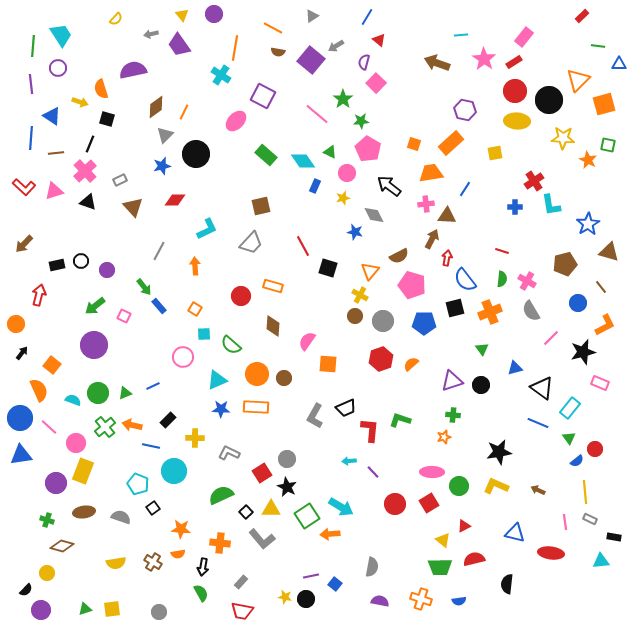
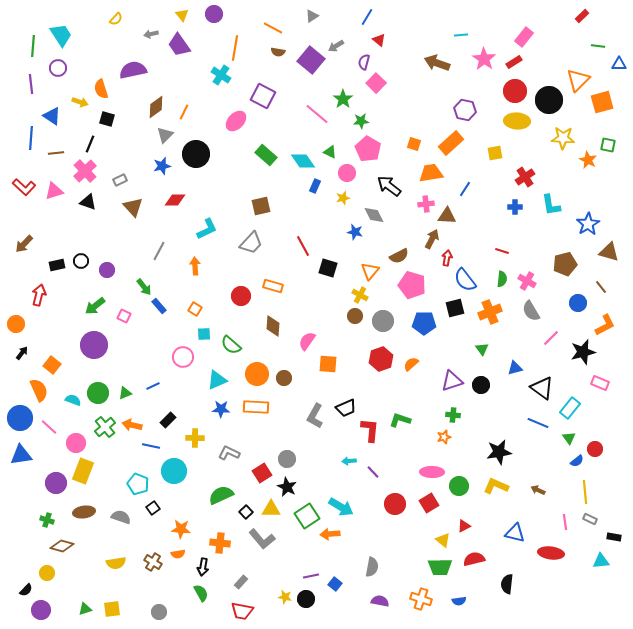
orange square at (604, 104): moved 2 px left, 2 px up
red cross at (534, 181): moved 9 px left, 4 px up
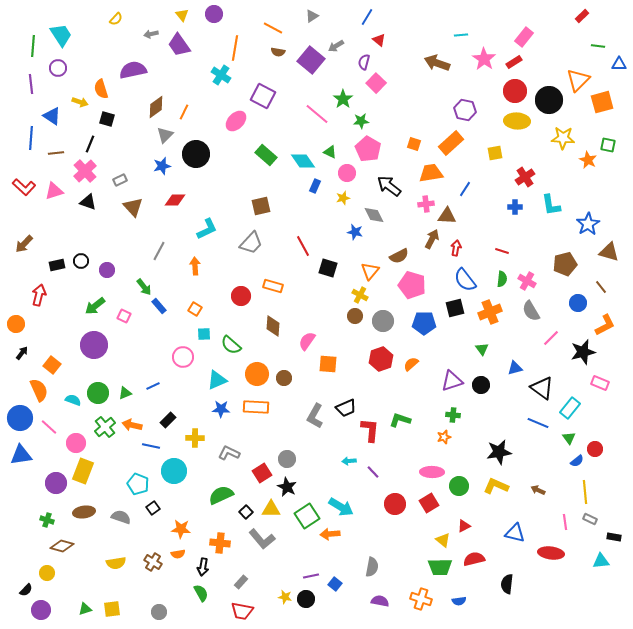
red arrow at (447, 258): moved 9 px right, 10 px up
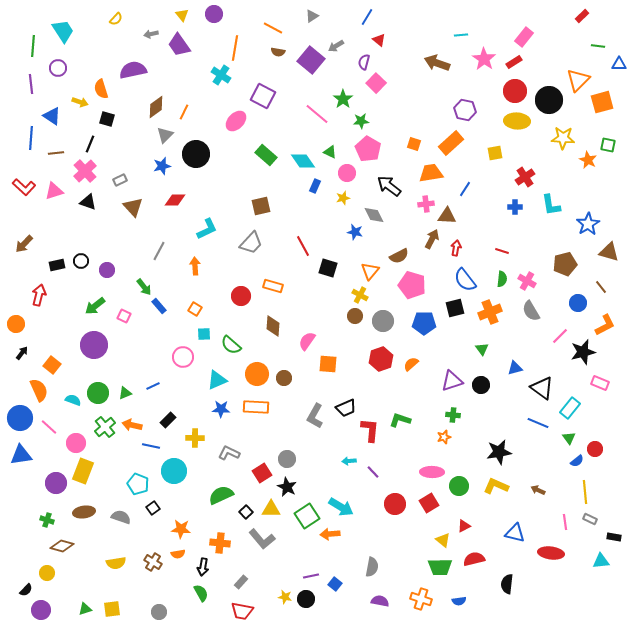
cyan trapezoid at (61, 35): moved 2 px right, 4 px up
pink line at (551, 338): moved 9 px right, 2 px up
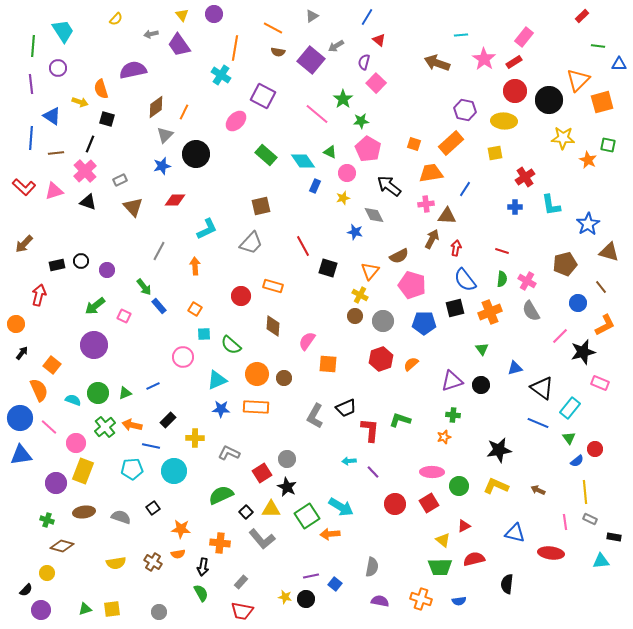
yellow ellipse at (517, 121): moved 13 px left
black star at (499, 452): moved 2 px up
cyan pentagon at (138, 484): moved 6 px left, 15 px up; rotated 25 degrees counterclockwise
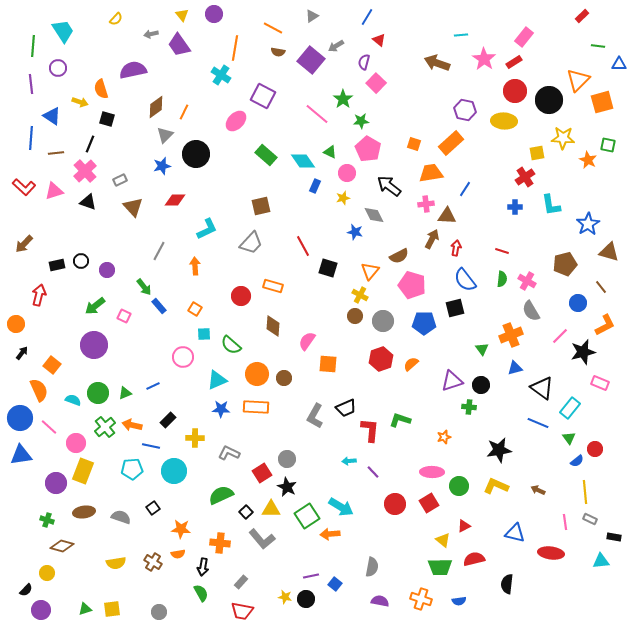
yellow square at (495, 153): moved 42 px right
orange cross at (490, 312): moved 21 px right, 23 px down
green cross at (453, 415): moved 16 px right, 8 px up
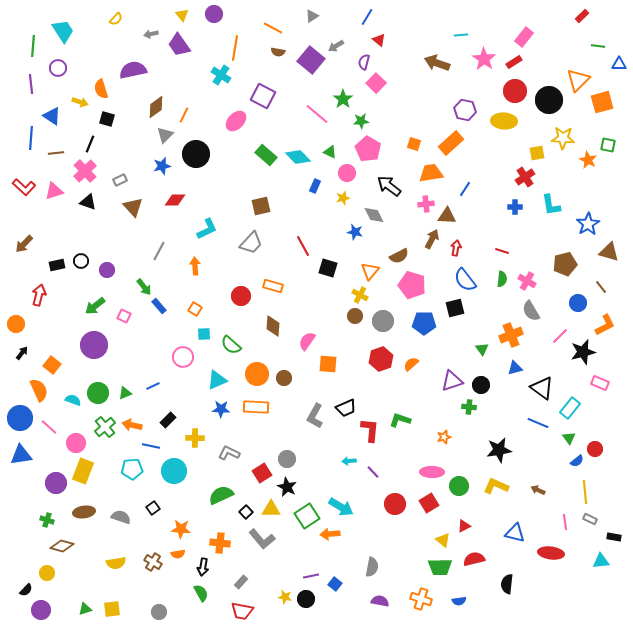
orange line at (184, 112): moved 3 px down
cyan diamond at (303, 161): moved 5 px left, 4 px up; rotated 10 degrees counterclockwise
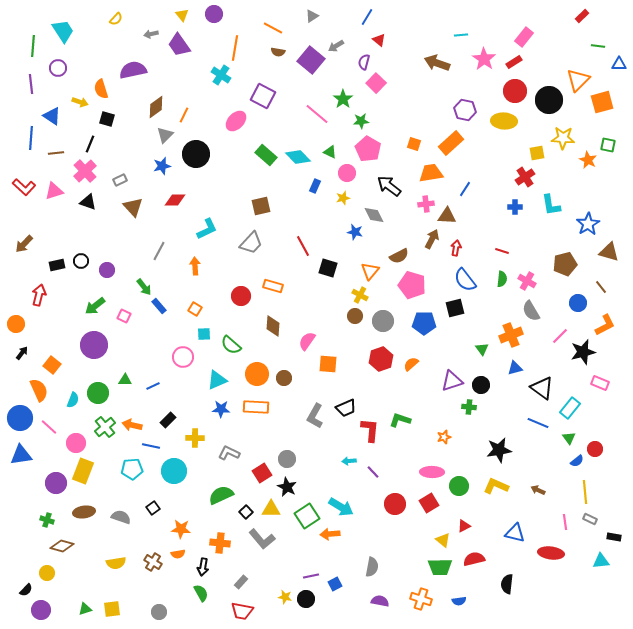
green triangle at (125, 393): moved 13 px up; rotated 24 degrees clockwise
cyan semicircle at (73, 400): rotated 91 degrees clockwise
blue square at (335, 584): rotated 24 degrees clockwise
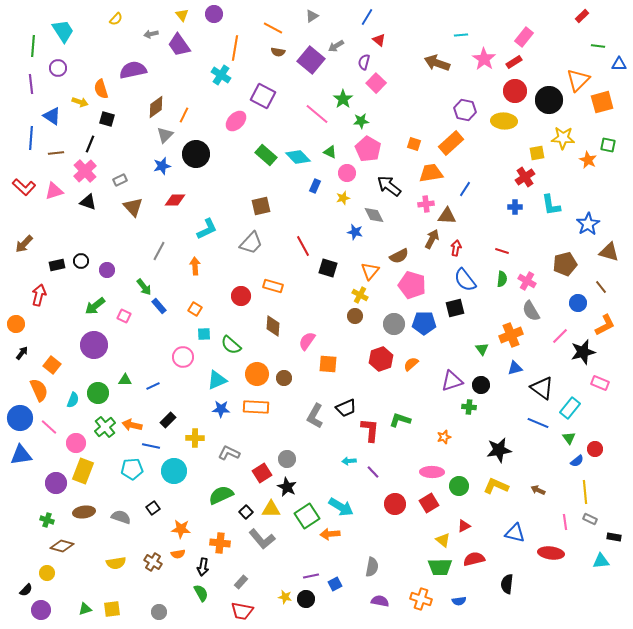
gray circle at (383, 321): moved 11 px right, 3 px down
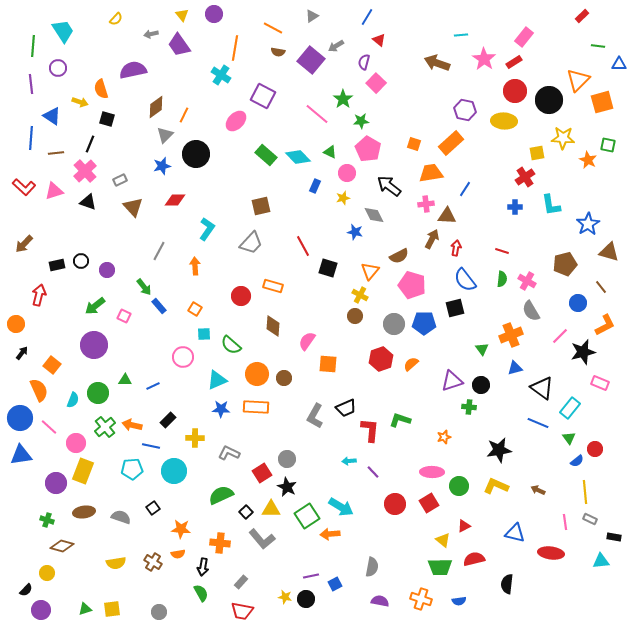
cyan L-shape at (207, 229): rotated 30 degrees counterclockwise
